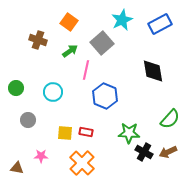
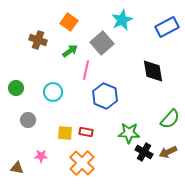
blue rectangle: moved 7 px right, 3 px down
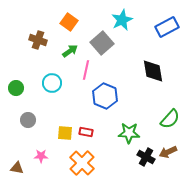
cyan circle: moved 1 px left, 9 px up
black cross: moved 2 px right, 5 px down
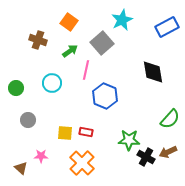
black diamond: moved 1 px down
green star: moved 7 px down
brown triangle: moved 4 px right; rotated 32 degrees clockwise
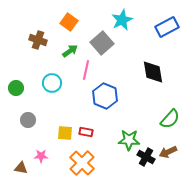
brown triangle: rotated 32 degrees counterclockwise
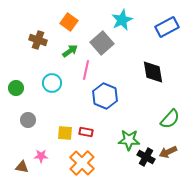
brown triangle: moved 1 px right, 1 px up
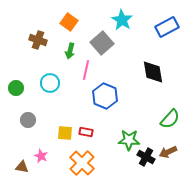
cyan star: rotated 15 degrees counterclockwise
green arrow: rotated 140 degrees clockwise
cyan circle: moved 2 px left
pink star: rotated 24 degrees clockwise
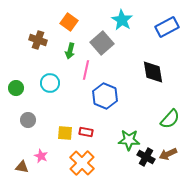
brown arrow: moved 2 px down
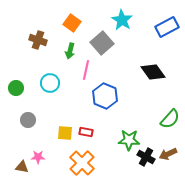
orange square: moved 3 px right, 1 px down
black diamond: rotated 25 degrees counterclockwise
pink star: moved 3 px left, 1 px down; rotated 24 degrees counterclockwise
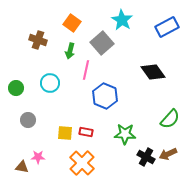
green star: moved 4 px left, 6 px up
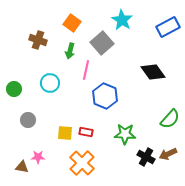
blue rectangle: moved 1 px right
green circle: moved 2 px left, 1 px down
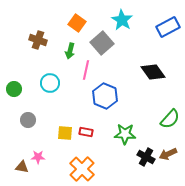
orange square: moved 5 px right
orange cross: moved 6 px down
